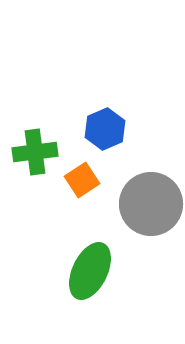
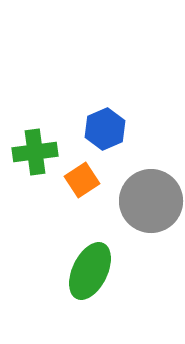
gray circle: moved 3 px up
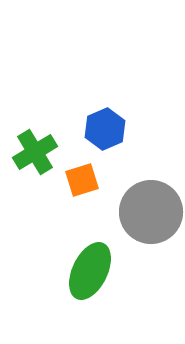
green cross: rotated 24 degrees counterclockwise
orange square: rotated 16 degrees clockwise
gray circle: moved 11 px down
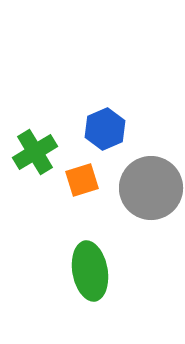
gray circle: moved 24 px up
green ellipse: rotated 36 degrees counterclockwise
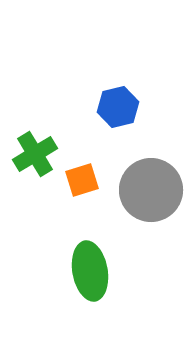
blue hexagon: moved 13 px right, 22 px up; rotated 9 degrees clockwise
green cross: moved 2 px down
gray circle: moved 2 px down
